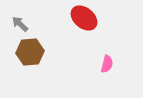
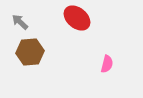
red ellipse: moved 7 px left
gray arrow: moved 2 px up
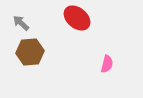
gray arrow: moved 1 px right, 1 px down
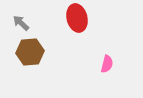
red ellipse: rotated 36 degrees clockwise
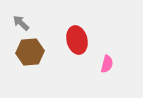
red ellipse: moved 22 px down
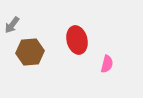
gray arrow: moved 9 px left, 2 px down; rotated 96 degrees counterclockwise
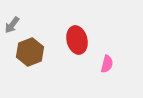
brown hexagon: rotated 16 degrees counterclockwise
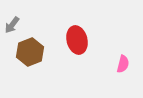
pink semicircle: moved 16 px right
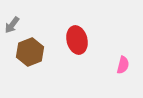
pink semicircle: moved 1 px down
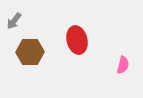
gray arrow: moved 2 px right, 4 px up
brown hexagon: rotated 20 degrees clockwise
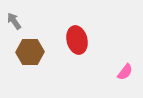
gray arrow: rotated 108 degrees clockwise
pink semicircle: moved 2 px right, 7 px down; rotated 24 degrees clockwise
